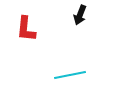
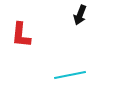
red L-shape: moved 5 px left, 6 px down
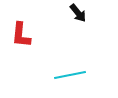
black arrow: moved 2 px left, 2 px up; rotated 60 degrees counterclockwise
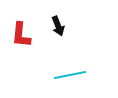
black arrow: moved 20 px left, 13 px down; rotated 18 degrees clockwise
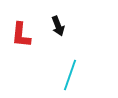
cyan line: rotated 60 degrees counterclockwise
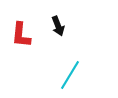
cyan line: rotated 12 degrees clockwise
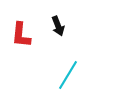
cyan line: moved 2 px left
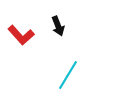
red L-shape: rotated 48 degrees counterclockwise
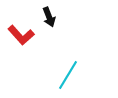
black arrow: moved 9 px left, 9 px up
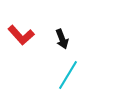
black arrow: moved 13 px right, 22 px down
